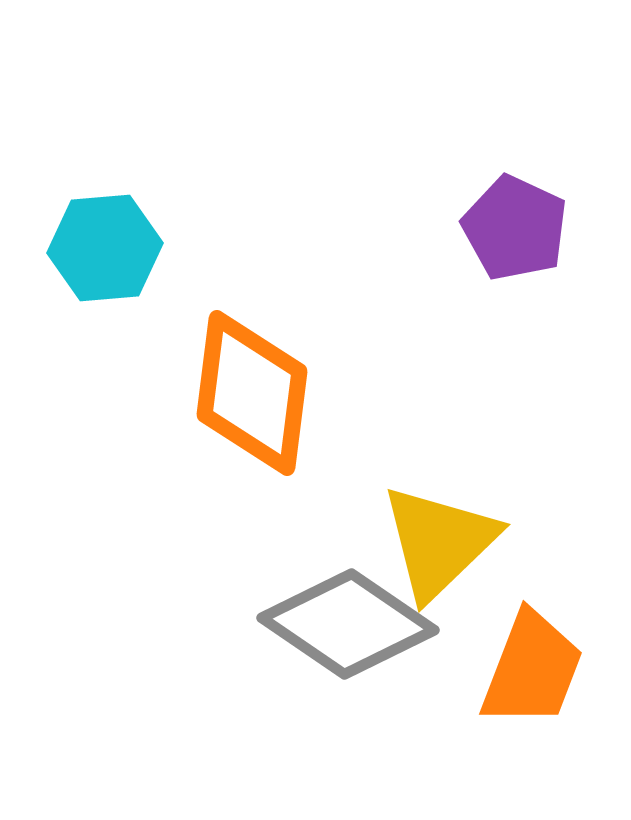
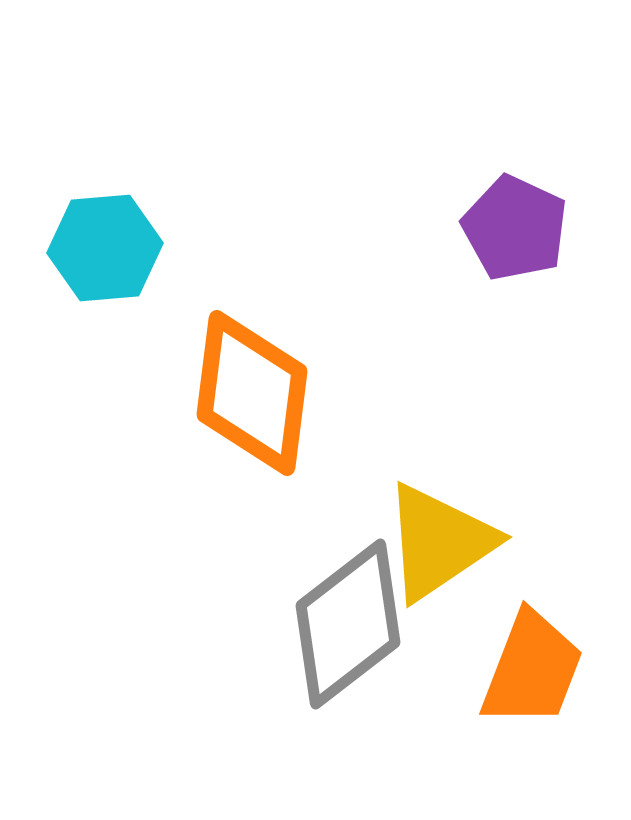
yellow triangle: rotated 10 degrees clockwise
gray diamond: rotated 72 degrees counterclockwise
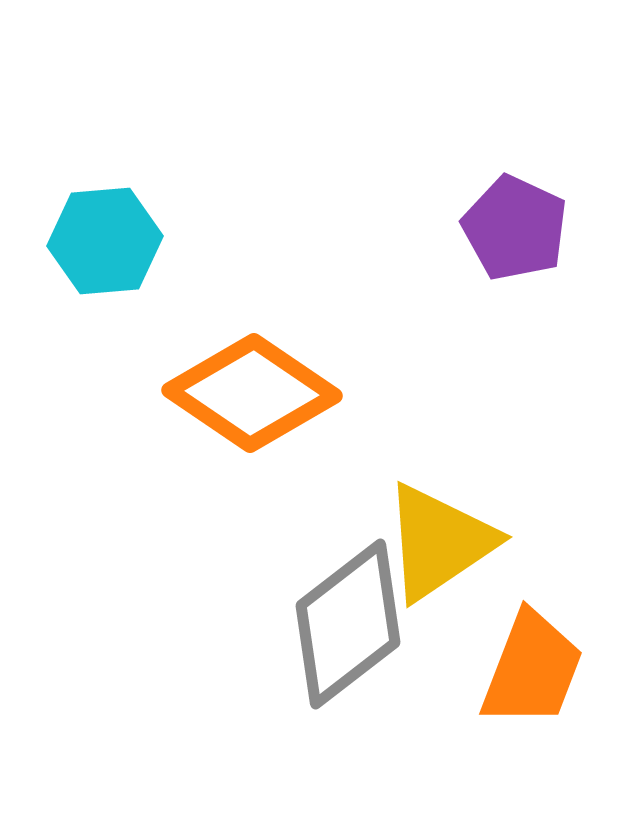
cyan hexagon: moved 7 px up
orange diamond: rotated 63 degrees counterclockwise
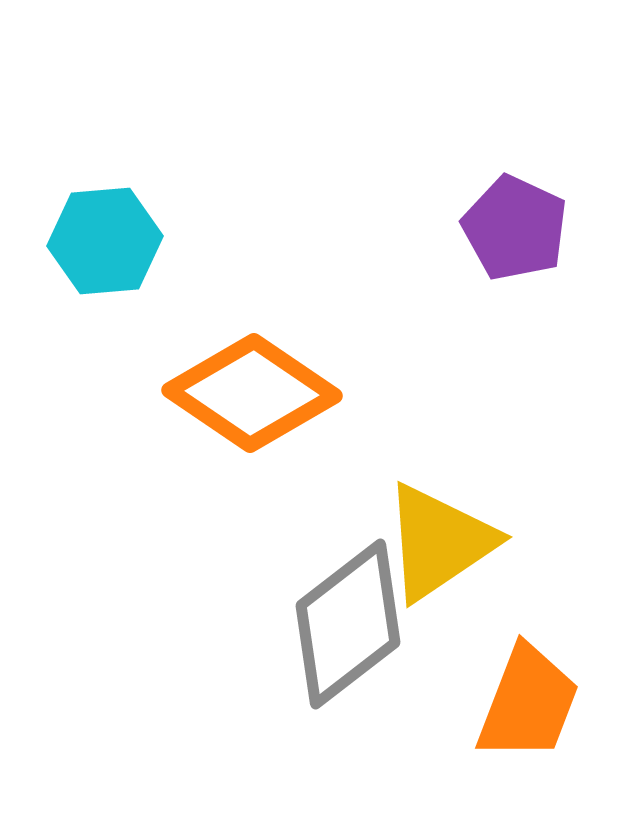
orange trapezoid: moved 4 px left, 34 px down
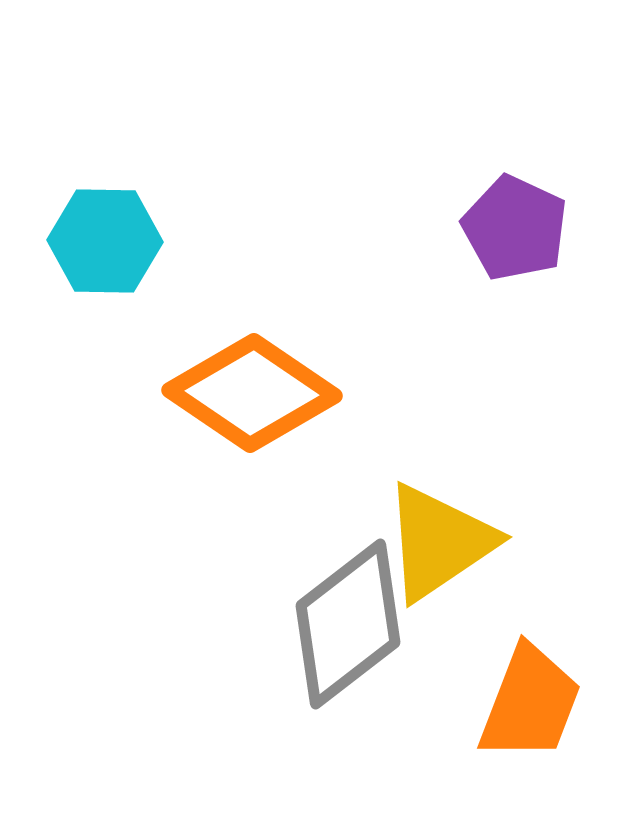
cyan hexagon: rotated 6 degrees clockwise
orange trapezoid: moved 2 px right
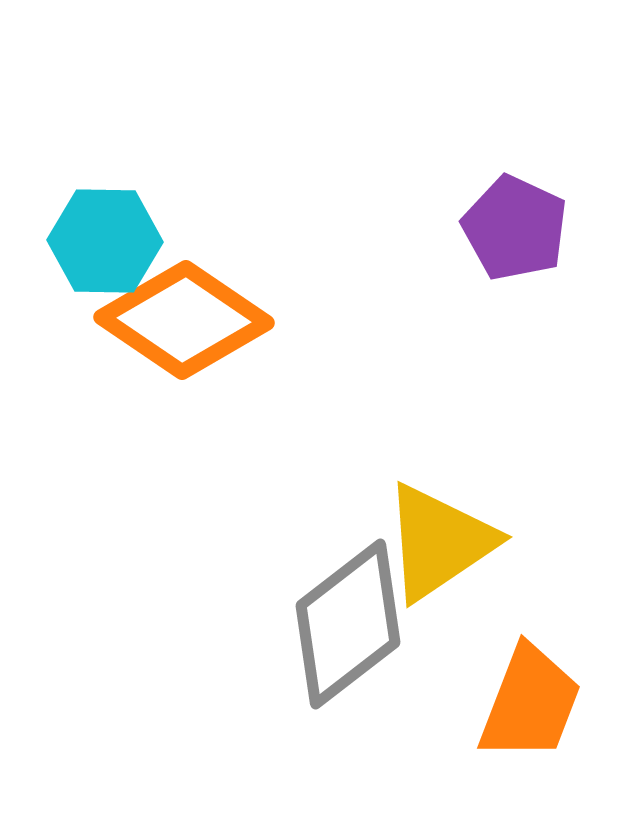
orange diamond: moved 68 px left, 73 px up
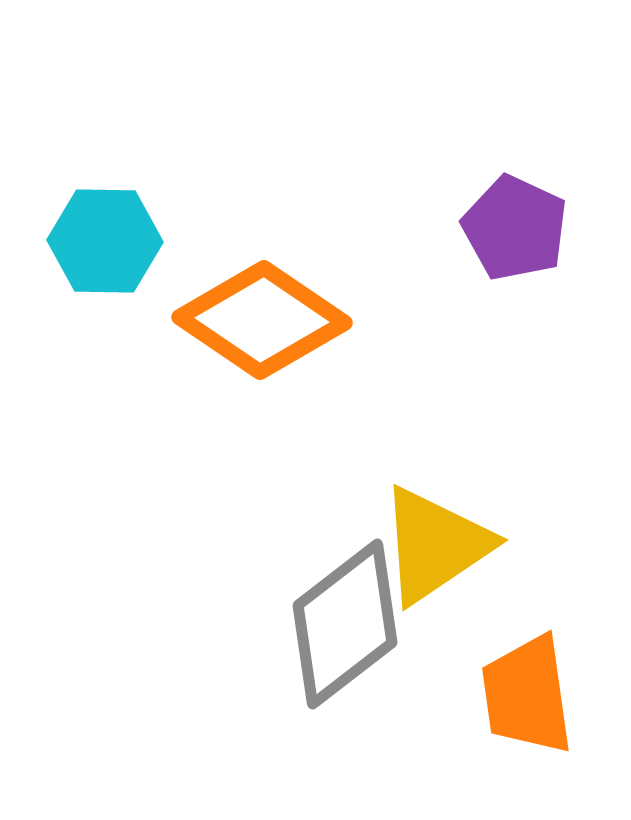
orange diamond: moved 78 px right
yellow triangle: moved 4 px left, 3 px down
gray diamond: moved 3 px left
orange trapezoid: moved 3 px left, 8 px up; rotated 151 degrees clockwise
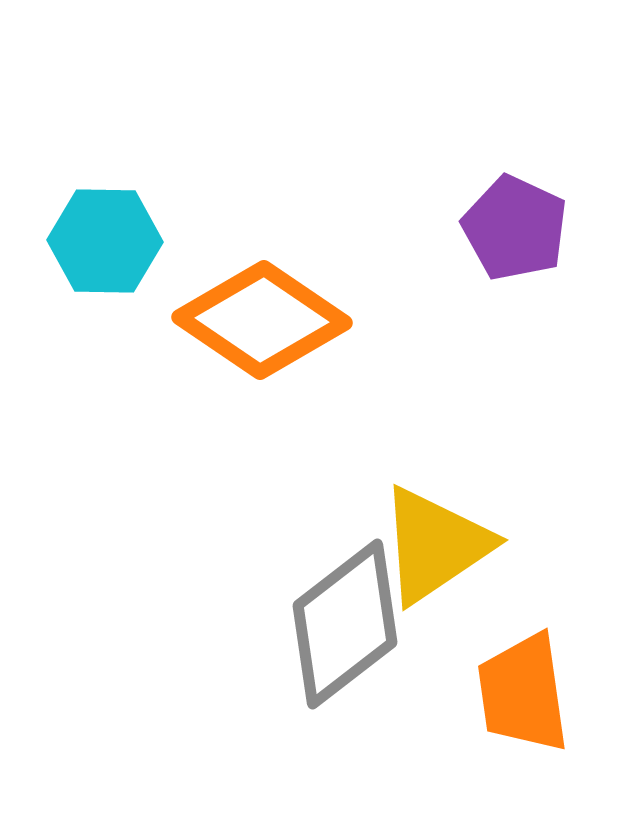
orange trapezoid: moved 4 px left, 2 px up
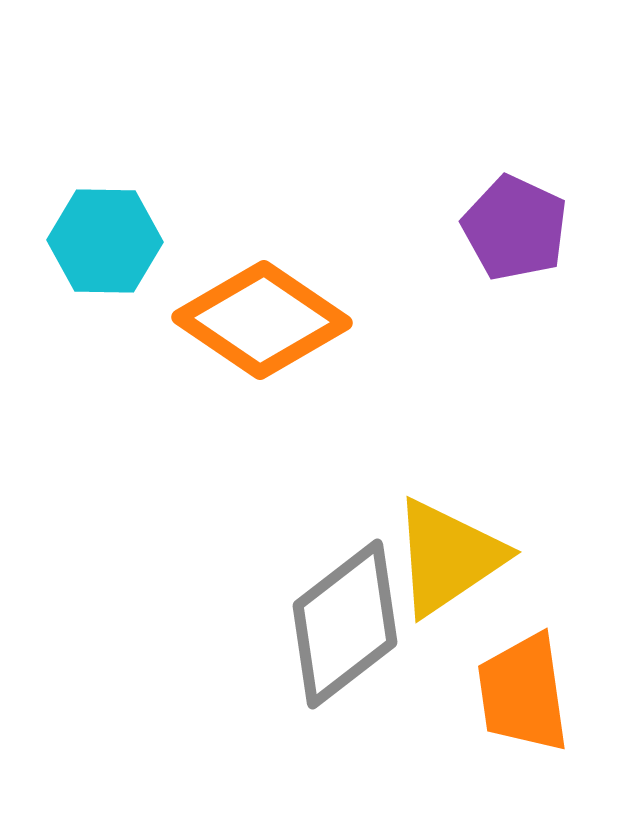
yellow triangle: moved 13 px right, 12 px down
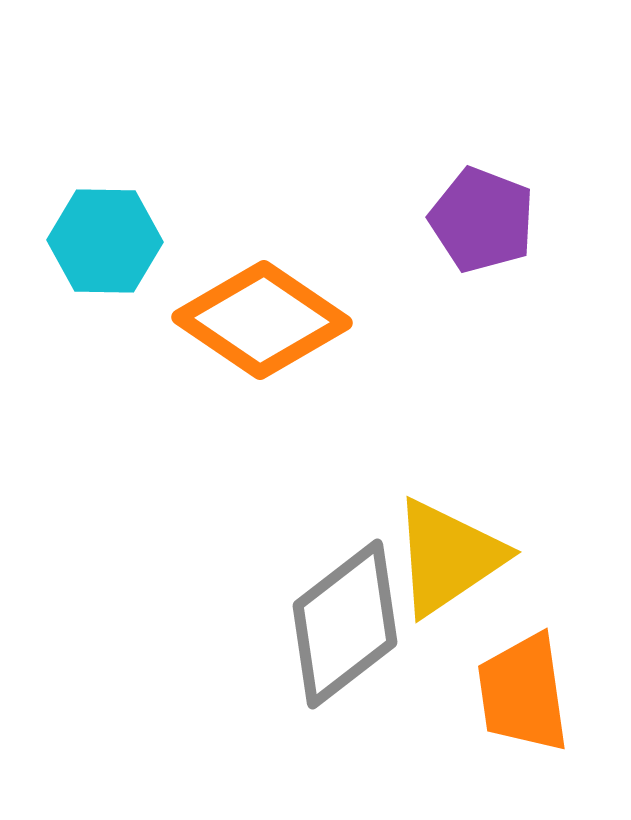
purple pentagon: moved 33 px left, 8 px up; rotated 4 degrees counterclockwise
